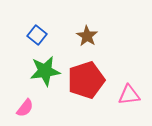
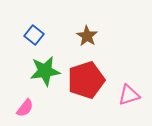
blue square: moved 3 px left
pink triangle: rotated 10 degrees counterclockwise
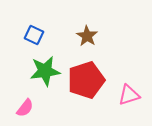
blue square: rotated 12 degrees counterclockwise
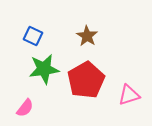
blue square: moved 1 px left, 1 px down
green star: moved 1 px left, 2 px up
red pentagon: rotated 12 degrees counterclockwise
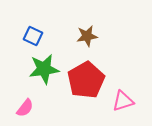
brown star: rotated 30 degrees clockwise
pink triangle: moved 6 px left, 6 px down
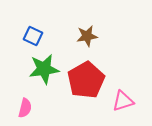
pink semicircle: rotated 24 degrees counterclockwise
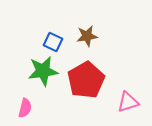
blue square: moved 20 px right, 6 px down
green star: moved 1 px left, 2 px down
pink triangle: moved 5 px right, 1 px down
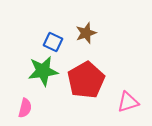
brown star: moved 1 px left, 3 px up; rotated 10 degrees counterclockwise
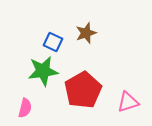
red pentagon: moved 3 px left, 10 px down
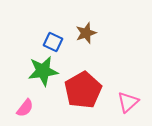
pink triangle: rotated 25 degrees counterclockwise
pink semicircle: rotated 24 degrees clockwise
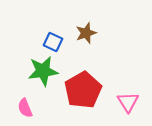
pink triangle: rotated 20 degrees counterclockwise
pink semicircle: rotated 120 degrees clockwise
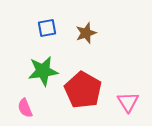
blue square: moved 6 px left, 14 px up; rotated 36 degrees counterclockwise
red pentagon: rotated 12 degrees counterclockwise
